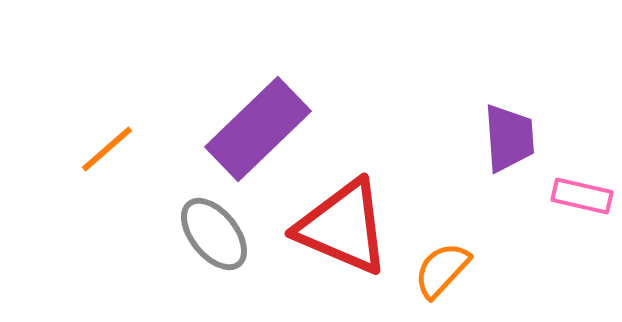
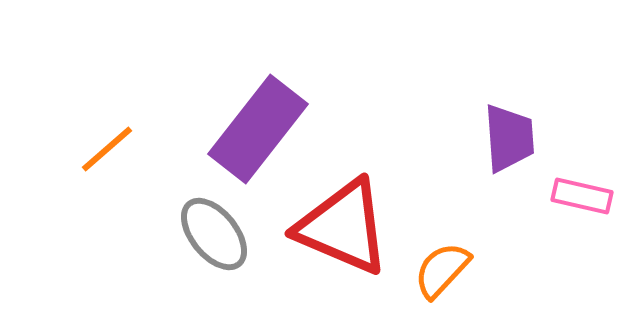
purple rectangle: rotated 8 degrees counterclockwise
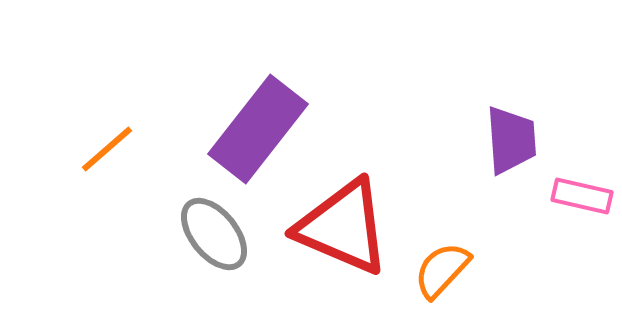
purple trapezoid: moved 2 px right, 2 px down
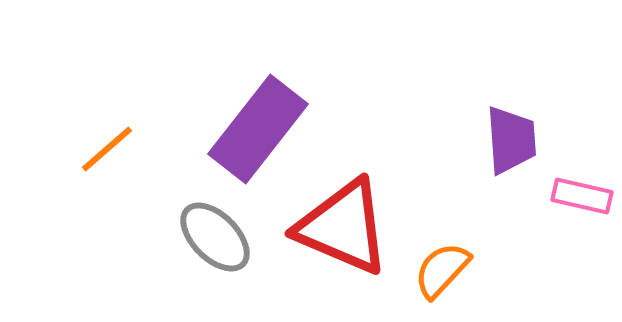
gray ellipse: moved 1 px right, 3 px down; rotated 6 degrees counterclockwise
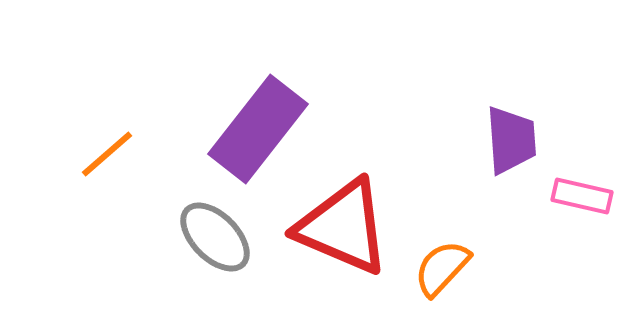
orange line: moved 5 px down
orange semicircle: moved 2 px up
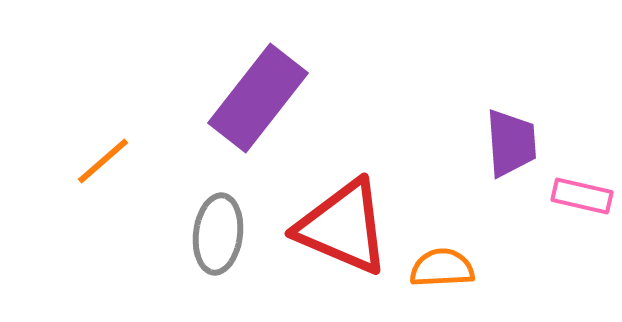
purple rectangle: moved 31 px up
purple trapezoid: moved 3 px down
orange line: moved 4 px left, 7 px down
gray ellipse: moved 3 px right, 3 px up; rotated 52 degrees clockwise
orange semicircle: rotated 44 degrees clockwise
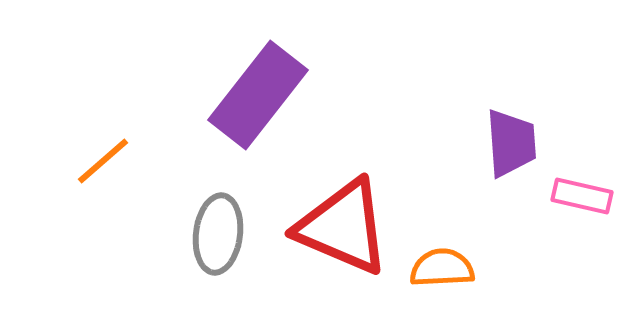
purple rectangle: moved 3 px up
